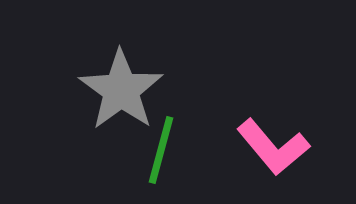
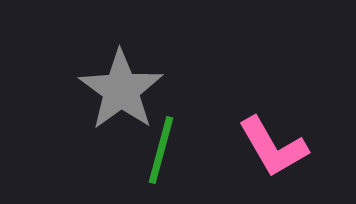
pink L-shape: rotated 10 degrees clockwise
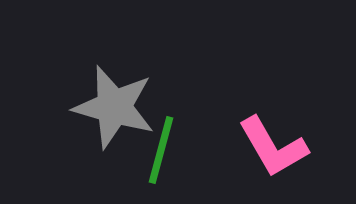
gray star: moved 7 px left, 17 px down; rotated 20 degrees counterclockwise
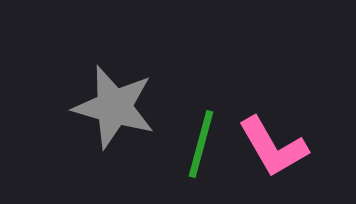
green line: moved 40 px right, 6 px up
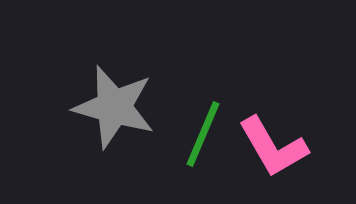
green line: moved 2 px right, 10 px up; rotated 8 degrees clockwise
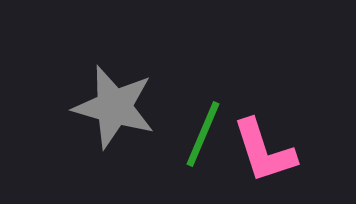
pink L-shape: moved 9 px left, 4 px down; rotated 12 degrees clockwise
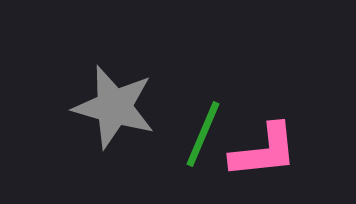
pink L-shape: rotated 78 degrees counterclockwise
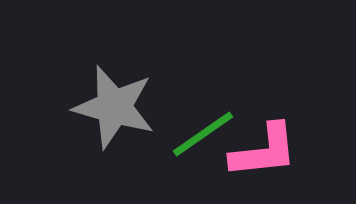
green line: rotated 32 degrees clockwise
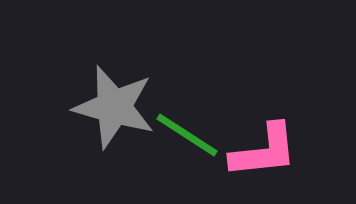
green line: moved 16 px left, 1 px down; rotated 68 degrees clockwise
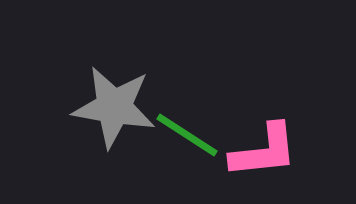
gray star: rotated 6 degrees counterclockwise
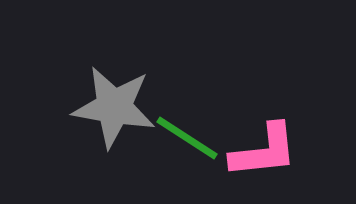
green line: moved 3 px down
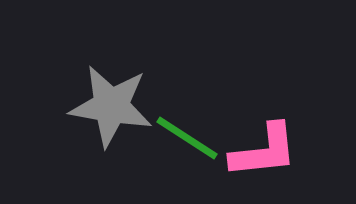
gray star: moved 3 px left, 1 px up
